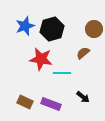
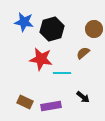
blue star: moved 1 px left, 4 px up; rotated 30 degrees clockwise
purple rectangle: moved 2 px down; rotated 30 degrees counterclockwise
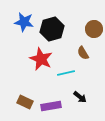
brown semicircle: rotated 80 degrees counterclockwise
red star: rotated 15 degrees clockwise
cyan line: moved 4 px right; rotated 12 degrees counterclockwise
black arrow: moved 3 px left
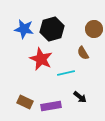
blue star: moved 7 px down
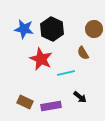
black hexagon: rotated 20 degrees counterclockwise
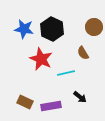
brown circle: moved 2 px up
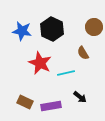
blue star: moved 2 px left, 2 px down
red star: moved 1 px left, 4 px down
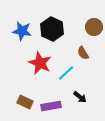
cyan line: rotated 30 degrees counterclockwise
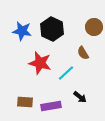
red star: rotated 10 degrees counterclockwise
brown rectangle: rotated 21 degrees counterclockwise
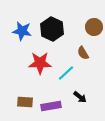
red star: rotated 15 degrees counterclockwise
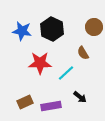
brown rectangle: rotated 28 degrees counterclockwise
